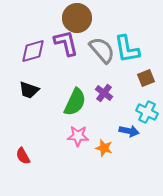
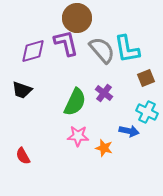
black trapezoid: moved 7 px left
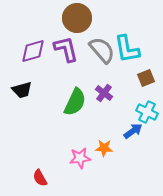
purple L-shape: moved 6 px down
black trapezoid: rotated 35 degrees counterclockwise
blue arrow: moved 4 px right; rotated 48 degrees counterclockwise
pink star: moved 2 px right, 22 px down; rotated 10 degrees counterclockwise
orange star: rotated 12 degrees counterclockwise
red semicircle: moved 17 px right, 22 px down
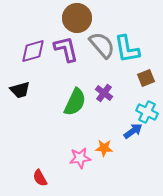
gray semicircle: moved 5 px up
black trapezoid: moved 2 px left
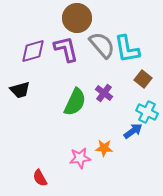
brown square: moved 3 px left, 1 px down; rotated 30 degrees counterclockwise
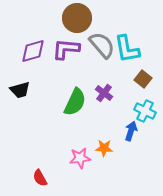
purple L-shape: rotated 72 degrees counterclockwise
cyan cross: moved 2 px left, 1 px up
blue arrow: moved 2 px left; rotated 36 degrees counterclockwise
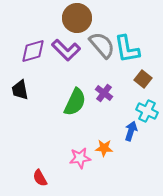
purple L-shape: moved 1 px down; rotated 140 degrees counterclockwise
black trapezoid: rotated 95 degrees clockwise
cyan cross: moved 2 px right
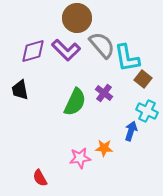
cyan L-shape: moved 9 px down
